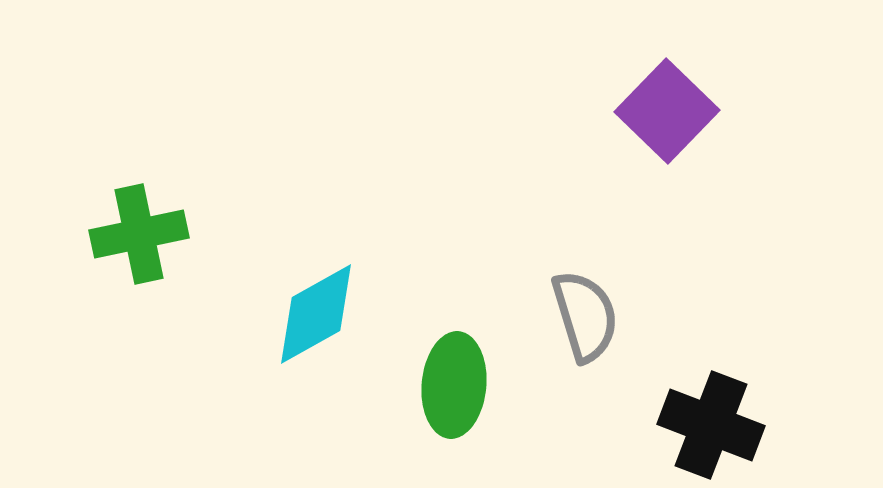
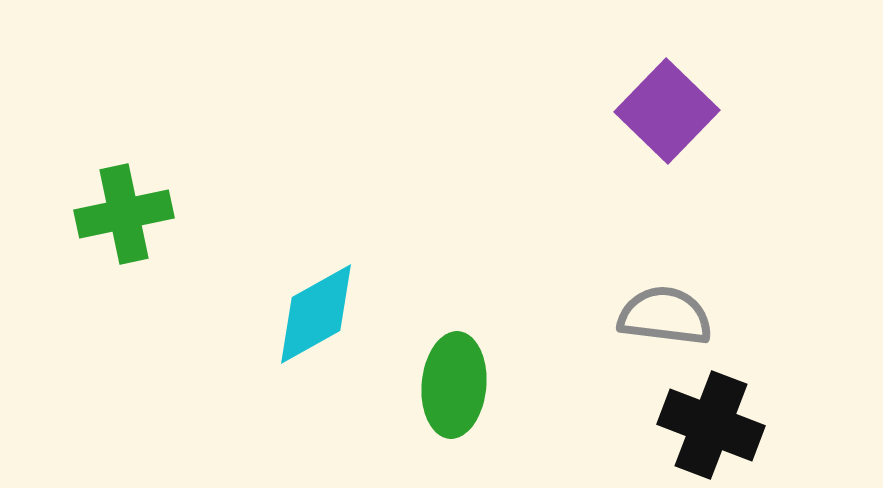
green cross: moved 15 px left, 20 px up
gray semicircle: moved 80 px right; rotated 66 degrees counterclockwise
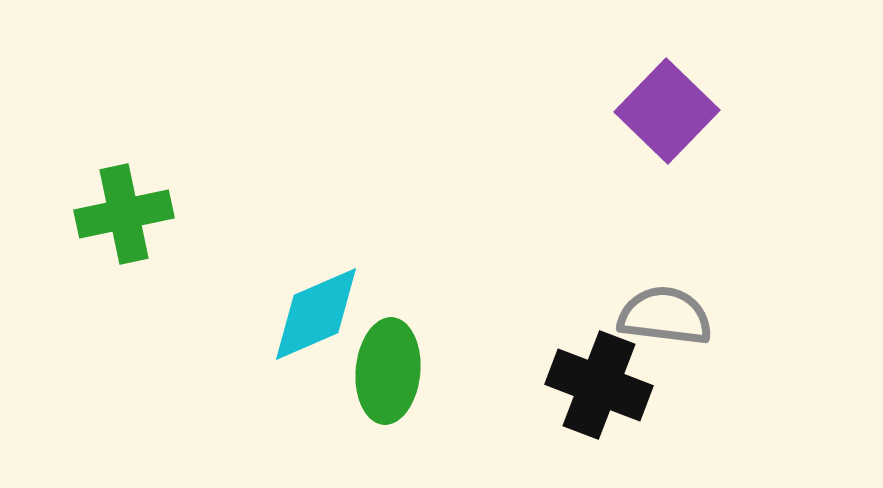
cyan diamond: rotated 6 degrees clockwise
green ellipse: moved 66 px left, 14 px up
black cross: moved 112 px left, 40 px up
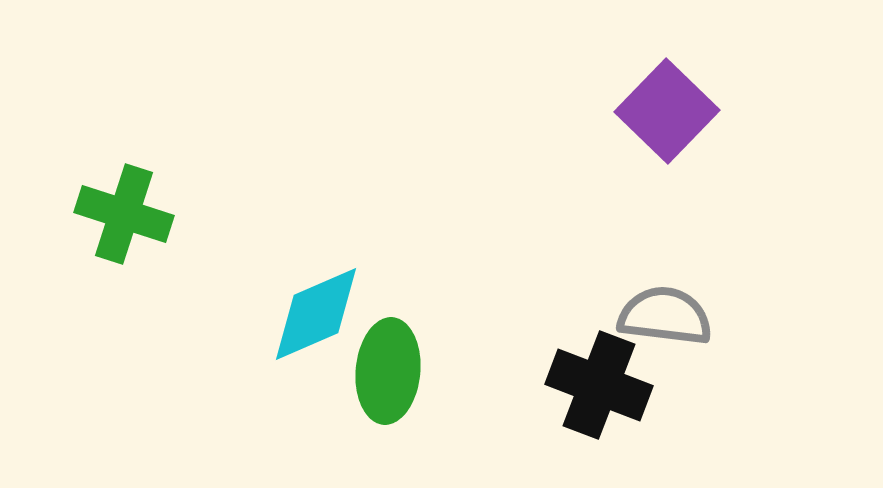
green cross: rotated 30 degrees clockwise
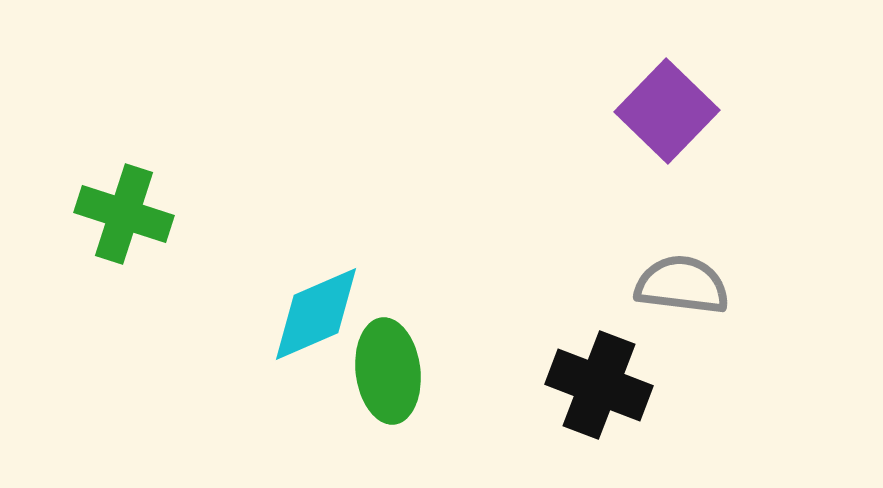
gray semicircle: moved 17 px right, 31 px up
green ellipse: rotated 12 degrees counterclockwise
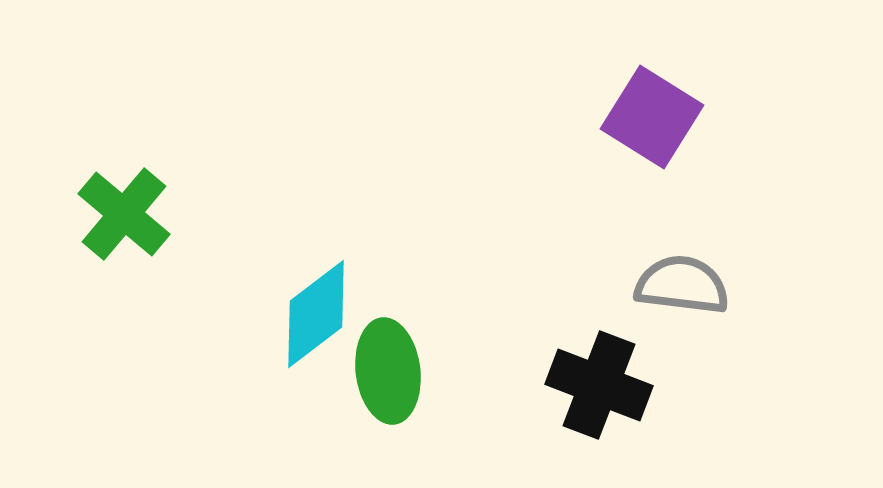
purple square: moved 15 px left, 6 px down; rotated 12 degrees counterclockwise
green cross: rotated 22 degrees clockwise
cyan diamond: rotated 14 degrees counterclockwise
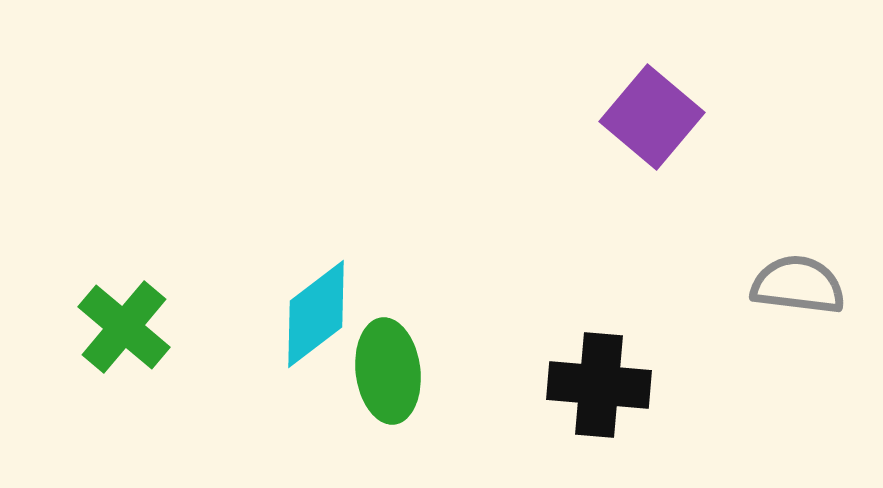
purple square: rotated 8 degrees clockwise
green cross: moved 113 px down
gray semicircle: moved 116 px right
black cross: rotated 16 degrees counterclockwise
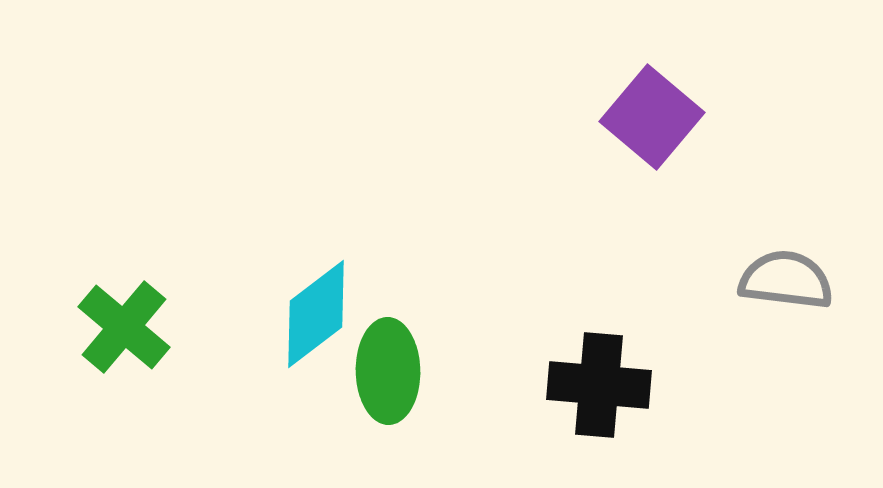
gray semicircle: moved 12 px left, 5 px up
green ellipse: rotated 6 degrees clockwise
